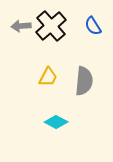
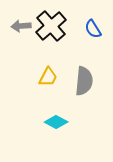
blue semicircle: moved 3 px down
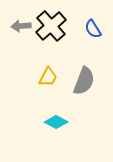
gray semicircle: rotated 16 degrees clockwise
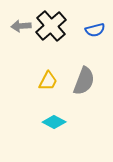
blue semicircle: moved 2 px right, 1 px down; rotated 72 degrees counterclockwise
yellow trapezoid: moved 4 px down
cyan diamond: moved 2 px left
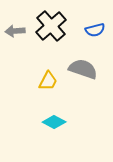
gray arrow: moved 6 px left, 5 px down
gray semicircle: moved 1 px left, 12 px up; rotated 92 degrees counterclockwise
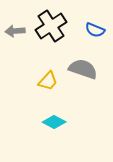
black cross: rotated 8 degrees clockwise
blue semicircle: rotated 36 degrees clockwise
yellow trapezoid: rotated 15 degrees clockwise
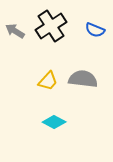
gray arrow: rotated 36 degrees clockwise
gray semicircle: moved 10 px down; rotated 12 degrees counterclockwise
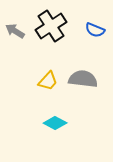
cyan diamond: moved 1 px right, 1 px down
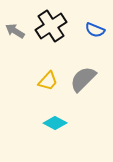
gray semicircle: rotated 52 degrees counterclockwise
